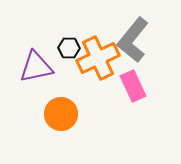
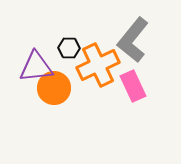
orange cross: moved 7 px down
purple triangle: rotated 6 degrees clockwise
orange circle: moved 7 px left, 26 px up
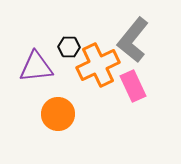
black hexagon: moved 1 px up
orange circle: moved 4 px right, 26 px down
